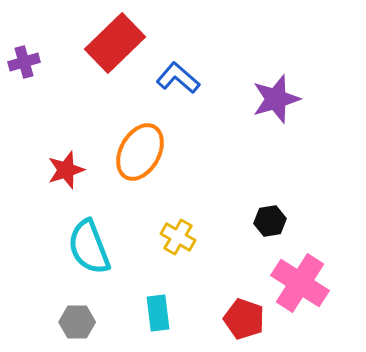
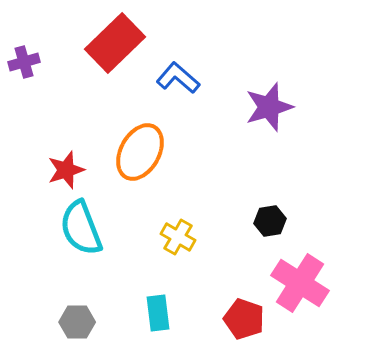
purple star: moved 7 px left, 8 px down
cyan semicircle: moved 8 px left, 19 px up
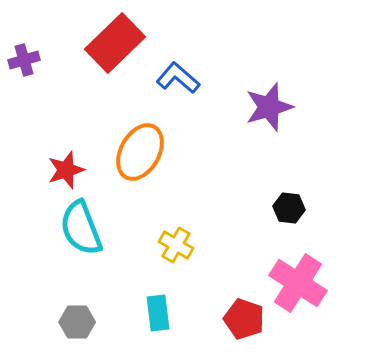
purple cross: moved 2 px up
black hexagon: moved 19 px right, 13 px up; rotated 16 degrees clockwise
yellow cross: moved 2 px left, 8 px down
pink cross: moved 2 px left
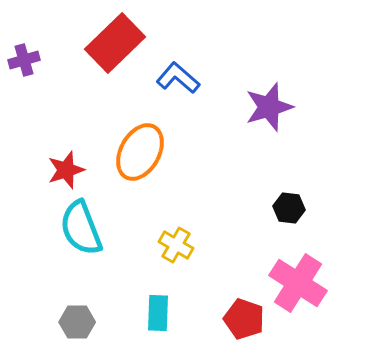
cyan rectangle: rotated 9 degrees clockwise
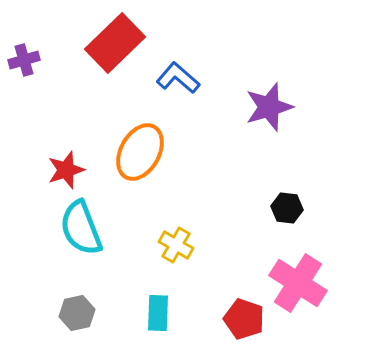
black hexagon: moved 2 px left
gray hexagon: moved 9 px up; rotated 12 degrees counterclockwise
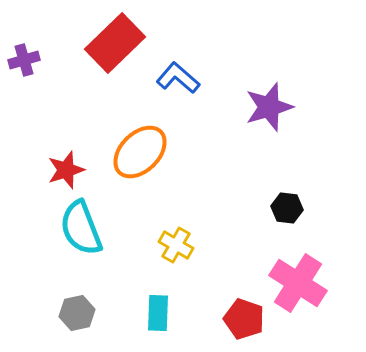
orange ellipse: rotated 16 degrees clockwise
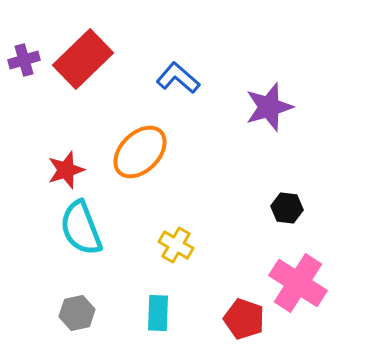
red rectangle: moved 32 px left, 16 px down
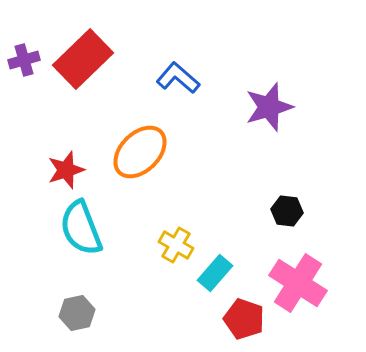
black hexagon: moved 3 px down
cyan rectangle: moved 57 px right, 40 px up; rotated 39 degrees clockwise
